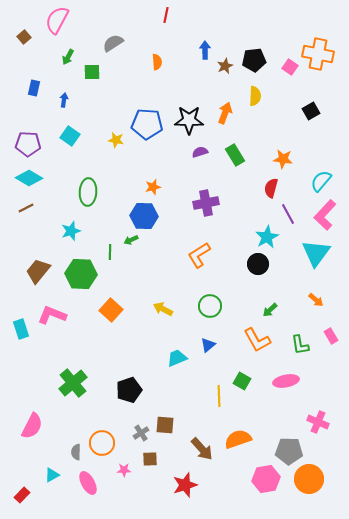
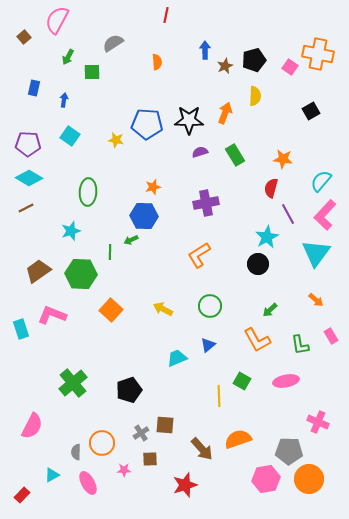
black pentagon at (254, 60): rotated 10 degrees counterclockwise
brown trapezoid at (38, 271): rotated 16 degrees clockwise
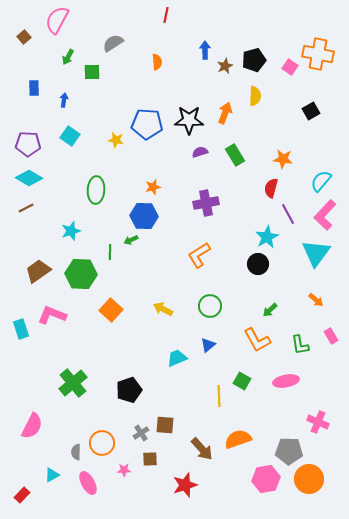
blue rectangle at (34, 88): rotated 14 degrees counterclockwise
green ellipse at (88, 192): moved 8 px right, 2 px up
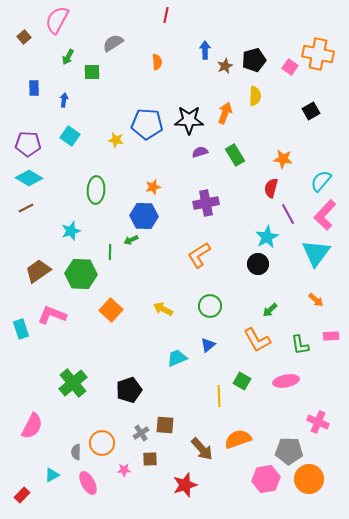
pink rectangle at (331, 336): rotated 63 degrees counterclockwise
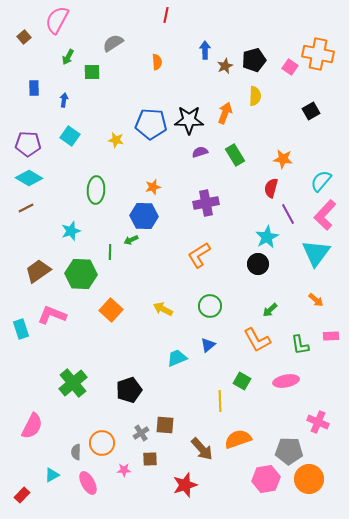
blue pentagon at (147, 124): moved 4 px right
yellow line at (219, 396): moved 1 px right, 5 px down
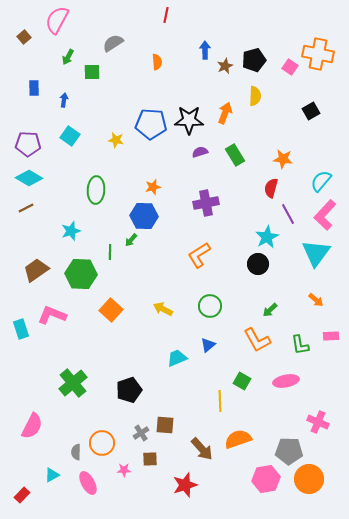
green arrow at (131, 240): rotated 24 degrees counterclockwise
brown trapezoid at (38, 271): moved 2 px left, 1 px up
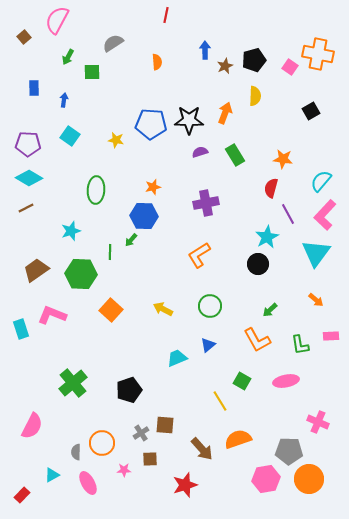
yellow line at (220, 401): rotated 30 degrees counterclockwise
